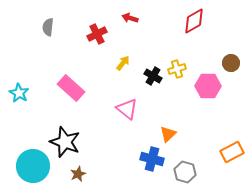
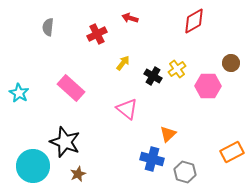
yellow cross: rotated 18 degrees counterclockwise
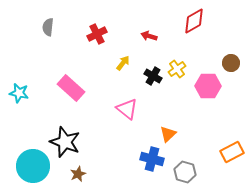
red arrow: moved 19 px right, 18 px down
cyan star: rotated 18 degrees counterclockwise
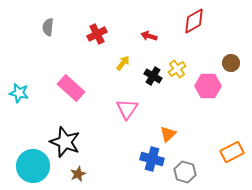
pink triangle: rotated 25 degrees clockwise
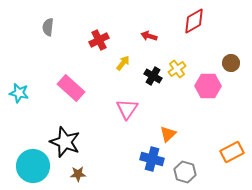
red cross: moved 2 px right, 6 px down
brown star: rotated 21 degrees clockwise
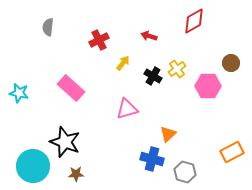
pink triangle: rotated 40 degrees clockwise
brown star: moved 2 px left
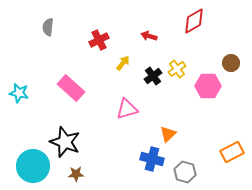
black cross: rotated 24 degrees clockwise
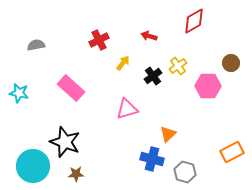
gray semicircle: moved 12 px left, 18 px down; rotated 72 degrees clockwise
yellow cross: moved 1 px right, 3 px up
